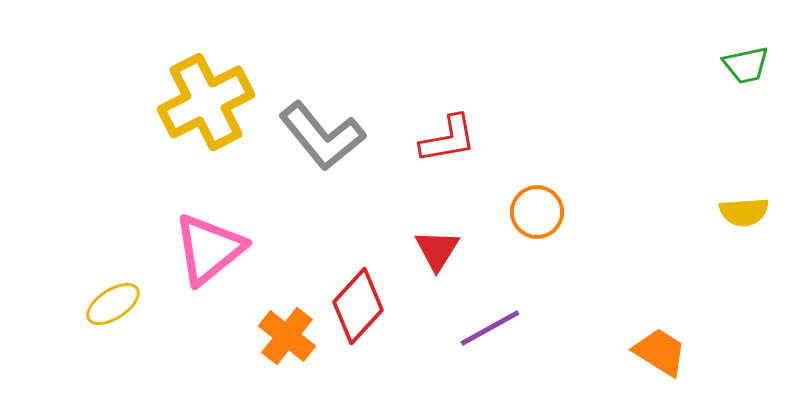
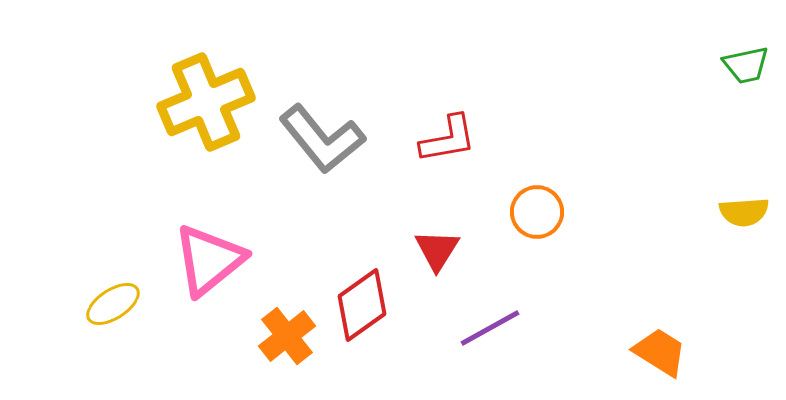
yellow cross: rotated 4 degrees clockwise
gray L-shape: moved 3 px down
pink triangle: moved 11 px down
red diamond: moved 4 px right, 1 px up; rotated 12 degrees clockwise
orange cross: rotated 14 degrees clockwise
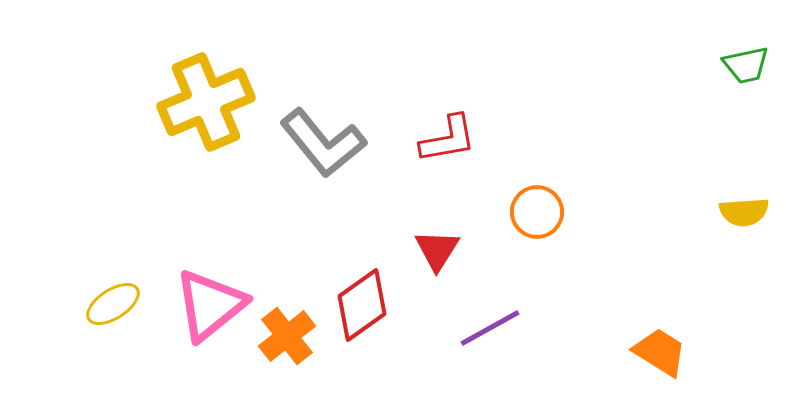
gray L-shape: moved 1 px right, 4 px down
pink triangle: moved 1 px right, 45 px down
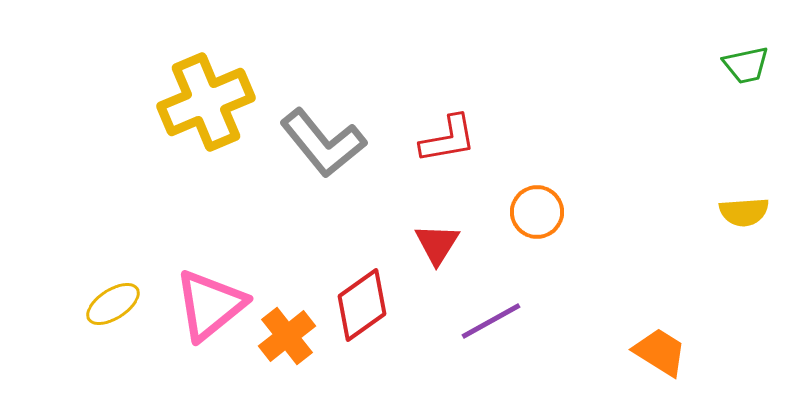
red triangle: moved 6 px up
purple line: moved 1 px right, 7 px up
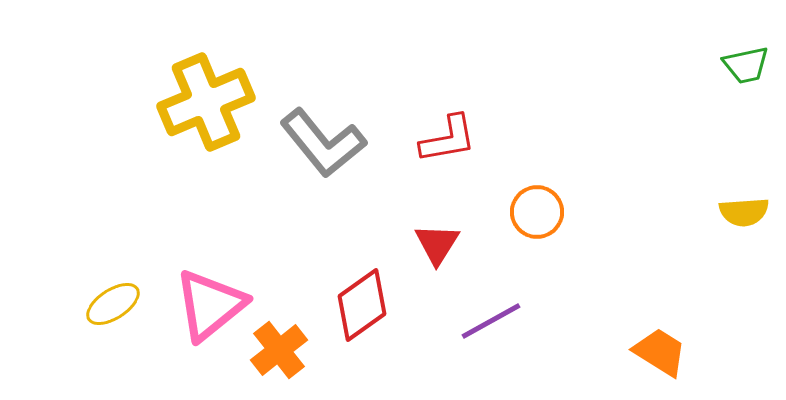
orange cross: moved 8 px left, 14 px down
